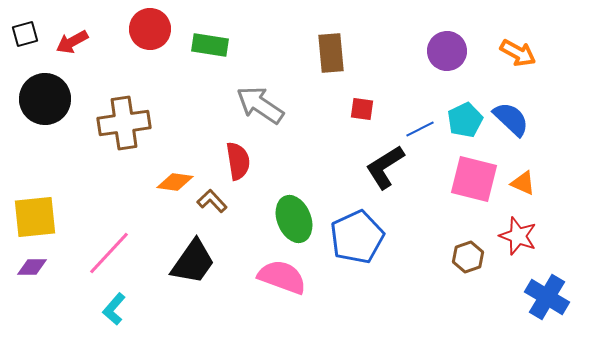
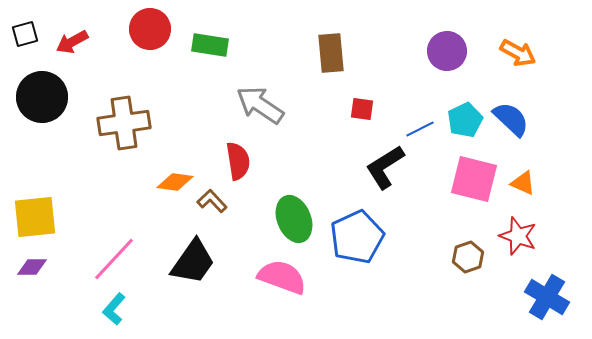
black circle: moved 3 px left, 2 px up
pink line: moved 5 px right, 6 px down
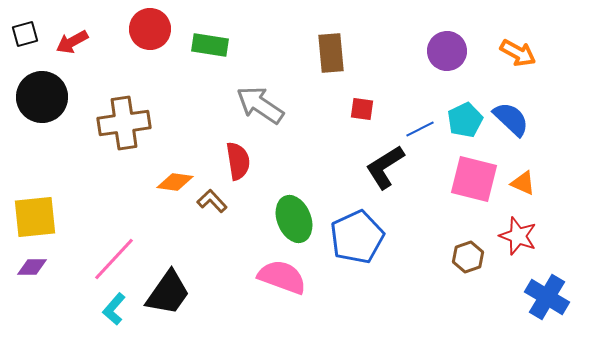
black trapezoid: moved 25 px left, 31 px down
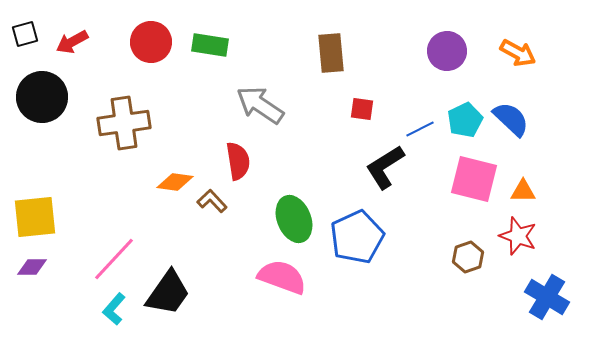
red circle: moved 1 px right, 13 px down
orange triangle: moved 8 px down; rotated 24 degrees counterclockwise
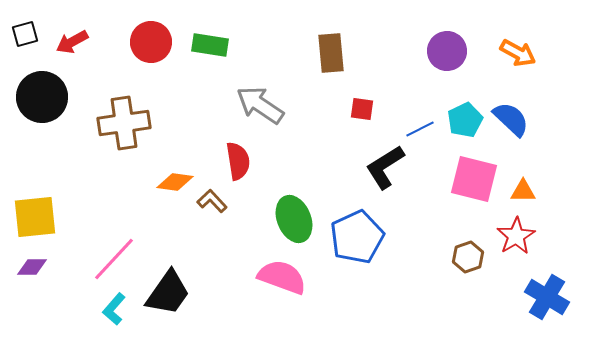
red star: moved 2 px left; rotated 21 degrees clockwise
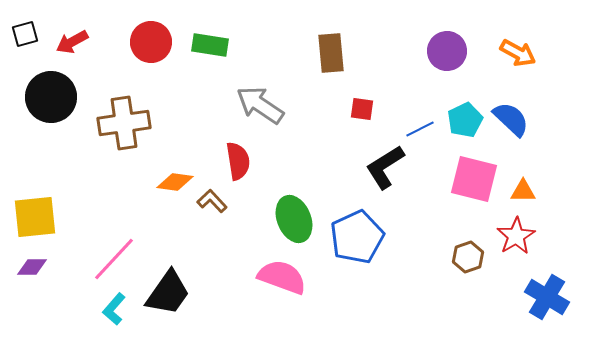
black circle: moved 9 px right
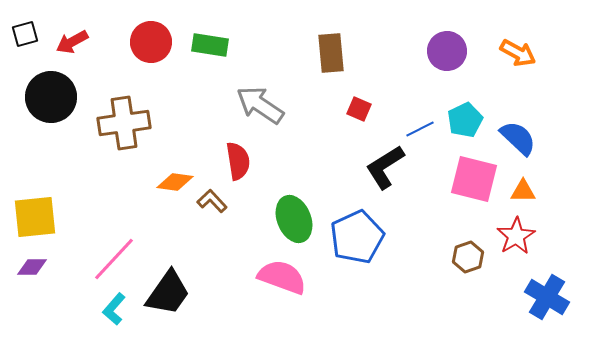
red square: moved 3 px left; rotated 15 degrees clockwise
blue semicircle: moved 7 px right, 19 px down
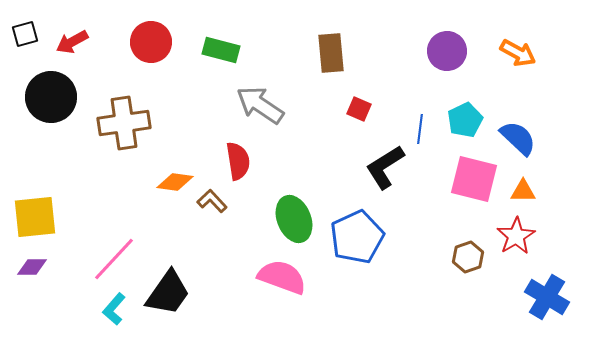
green rectangle: moved 11 px right, 5 px down; rotated 6 degrees clockwise
blue line: rotated 56 degrees counterclockwise
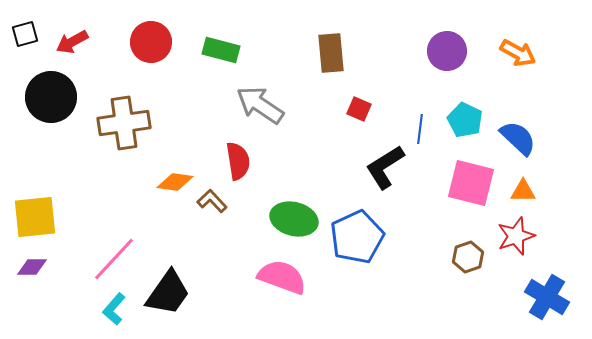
cyan pentagon: rotated 20 degrees counterclockwise
pink square: moved 3 px left, 4 px down
green ellipse: rotated 54 degrees counterclockwise
red star: rotated 12 degrees clockwise
